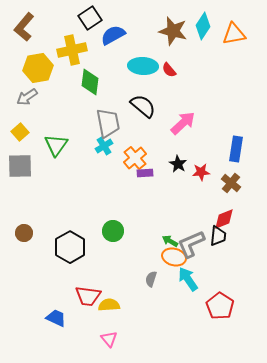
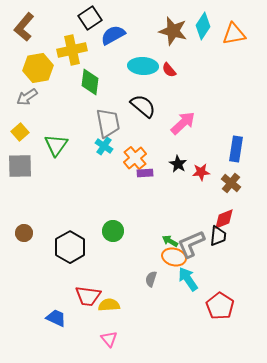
cyan cross: rotated 24 degrees counterclockwise
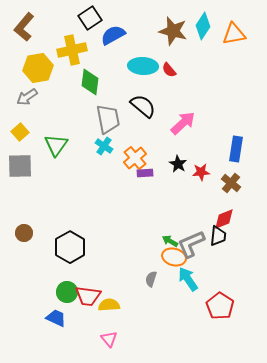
gray trapezoid: moved 4 px up
green circle: moved 46 px left, 61 px down
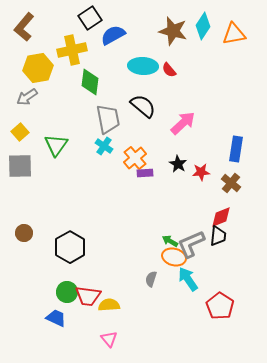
red diamond: moved 3 px left, 2 px up
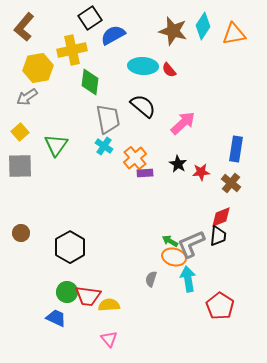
brown circle: moved 3 px left
cyan arrow: rotated 25 degrees clockwise
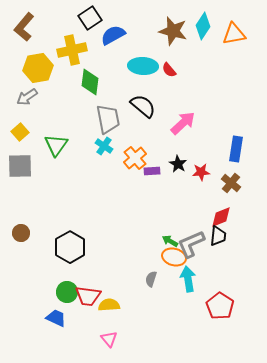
purple rectangle: moved 7 px right, 2 px up
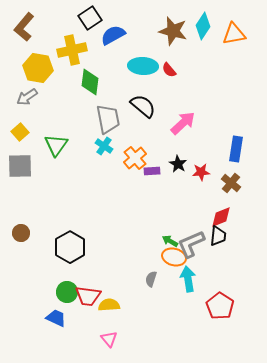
yellow hexagon: rotated 20 degrees clockwise
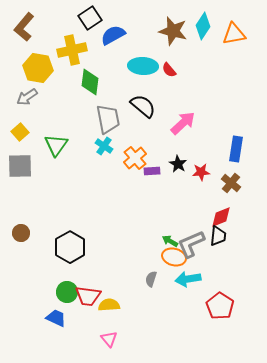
cyan arrow: rotated 90 degrees counterclockwise
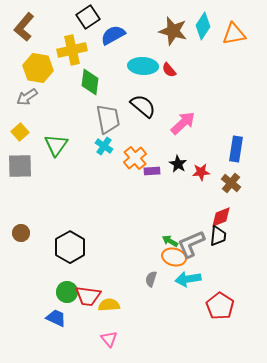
black square: moved 2 px left, 1 px up
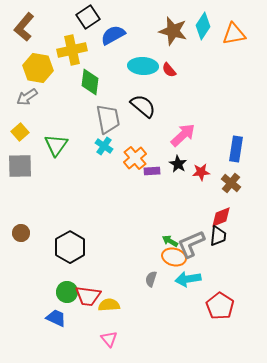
pink arrow: moved 12 px down
